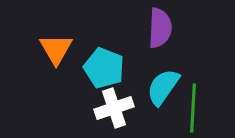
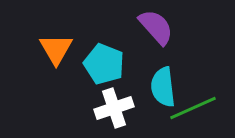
purple semicircle: moved 4 px left, 1 px up; rotated 45 degrees counterclockwise
cyan pentagon: moved 4 px up
cyan semicircle: rotated 42 degrees counterclockwise
green line: rotated 63 degrees clockwise
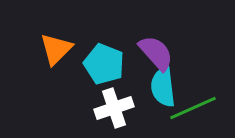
purple semicircle: moved 26 px down
orange triangle: rotated 15 degrees clockwise
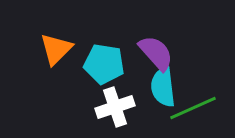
cyan pentagon: rotated 12 degrees counterclockwise
white cross: moved 1 px right, 1 px up
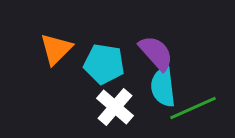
white cross: rotated 30 degrees counterclockwise
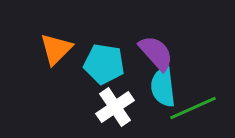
white cross: rotated 15 degrees clockwise
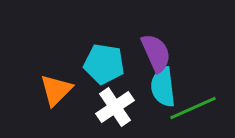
orange triangle: moved 41 px down
purple semicircle: rotated 18 degrees clockwise
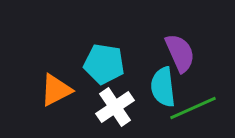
purple semicircle: moved 24 px right
orange triangle: rotated 18 degrees clockwise
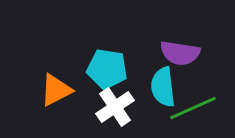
purple semicircle: rotated 123 degrees clockwise
cyan pentagon: moved 3 px right, 5 px down
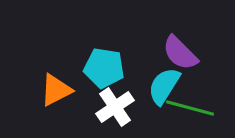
purple semicircle: rotated 36 degrees clockwise
cyan pentagon: moved 3 px left, 1 px up
cyan semicircle: moved 1 px right, 1 px up; rotated 39 degrees clockwise
green line: moved 3 px left; rotated 39 degrees clockwise
